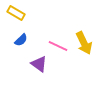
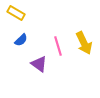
pink line: rotated 48 degrees clockwise
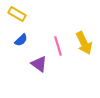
yellow rectangle: moved 1 px right, 1 px down
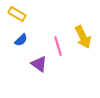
yellow arrow: moved 1 px left, 6 px up
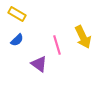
blue semicircle: moved 4 px left
pink line: moved 1 px left, 1 px up
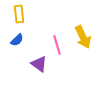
yellow rectangle: moved 2 px right; rotated 54 degrees clockwise
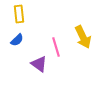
pink line: moved 1 px left, 2 px down
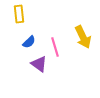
blue semicircle: moved 12 px right, 2 px down
pink line: moved 1 px left
